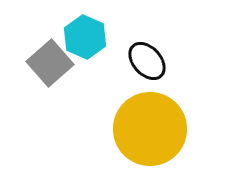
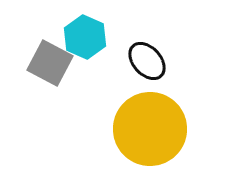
gray square: rotated 21 degrees counterclockwise
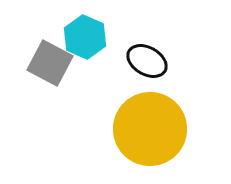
black ellipse: rotated 18 degrees counterclockwise
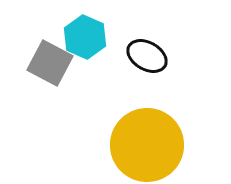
black ellipse: moved 5 px up
yellow circle: moved 3 px left, 16 px down
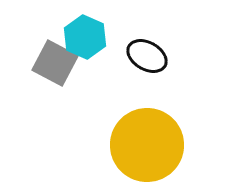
gray square: moved 5 px right
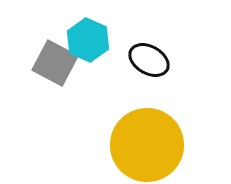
cyan hexagon: moved 3 px right, 3 px down
black ellipse: moved 2 px right, 4 px down
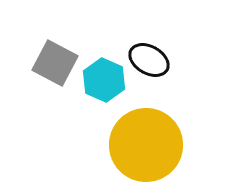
cyan hexagon: moved 16 px right, 40 px down
yellow circle: moved 1 px left
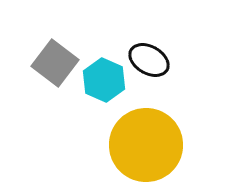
gray square: rotated 9 degrees clockwise
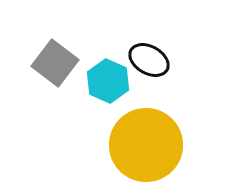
cyan hexagon: moved 4 px right, 1 px down
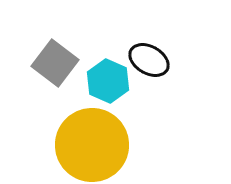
yellow circle: moved 54 px left
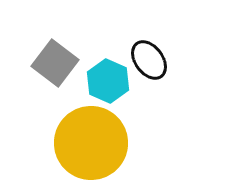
black ellipse: rotated 24 degrees clockwise
yellow circle: moved 1 px left, 2 px up
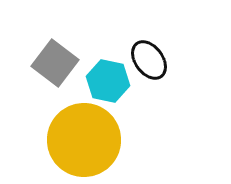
cyan hexagon: rotated 12 degrees counterclockwise
yellow circle: moved 7 px left, 3 px up
